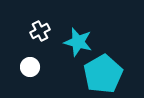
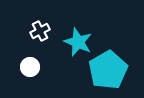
cyan star: rotated 8 degrees clockwise
cyan pentagon: moved 5 px right, 4 px up
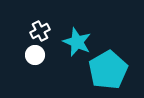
cyan star: moved 1 px left
white circle: moved 5 px right, 12 px up
